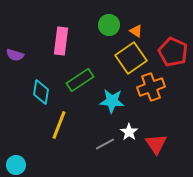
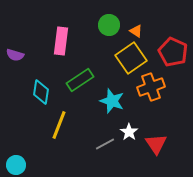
cyan star: rotated 15 degrees clockwise
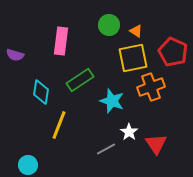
yellow square: moved 2 px right; rotated 24 degrees clockwise
gray line: moved 1 px right, 5 px down
cyan circle: moved 12 px right
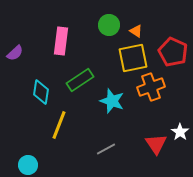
purple semicircle: moved 2 px up; rotated 60 degrees counterclockwise
white star: moved 51 px right
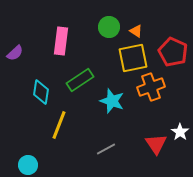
green circle: moved 2 px down
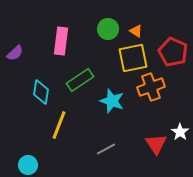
green circle: moved 1 px left, 2 px down
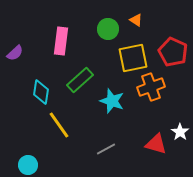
orange triangle: moved 11 px up
green rectangle: rotated 8 degrees counterclockwise
yellow line: rotated 56 degrees counterclockwise
red triangle: rotated 40 degrees counterclockwise
